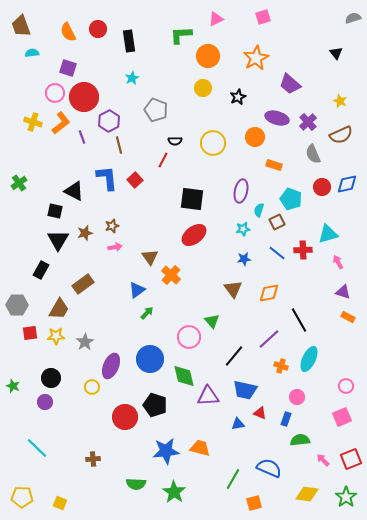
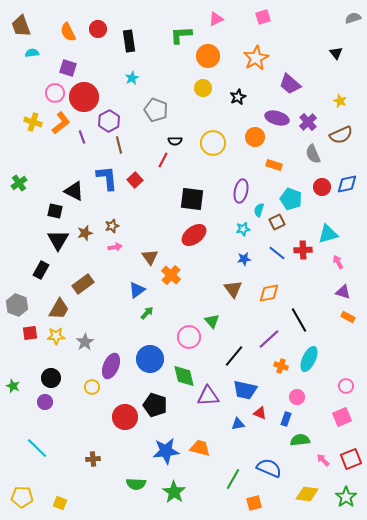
gray hexagon at (17, 305): rotated 20 degrees clockwise
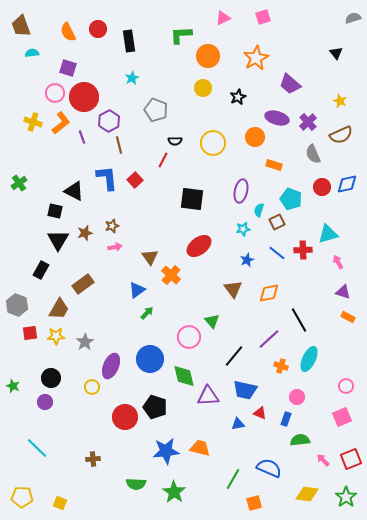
pink triangle at (216, 19): moved 7 px right, 1 px up
red ellipse at (194, 235): moved 5 px right, 11 px down
blue star at (244, 259): moved 3 px right, 1 px down; rotated 16 degrees counterclockwise
black pentagon at (155, 405): moved 2 px down
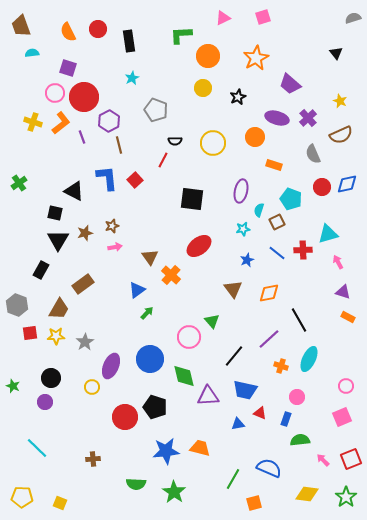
purple cross at (308, 122): moved 4 px up
black square at (55, 211): moved 2 px down
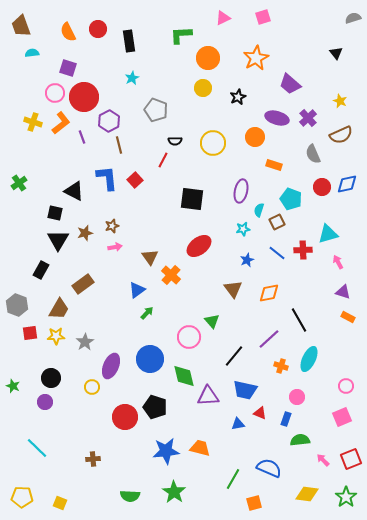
orange circle at (208, 56): moved 2 px down
green semicircle at (136, 484): moved 6 px left, 12 px down
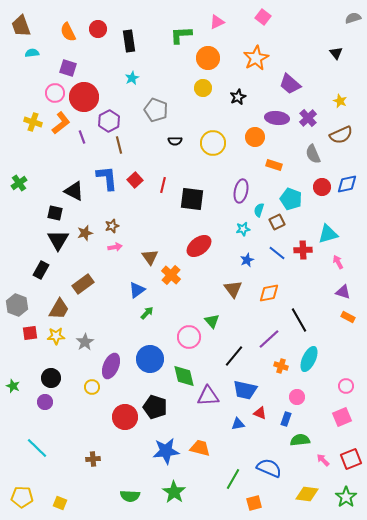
pink square at (263, 17): rotated 35 degrees counterclockwise
pink triangle at (223, 18): moved 6 px left, 4 px down
purple ellipse at (277, 118): rotated 10 degrees counterclockwise
red line at (163, 160): moved 25 px down; rotated 14 degrees counterclockwise
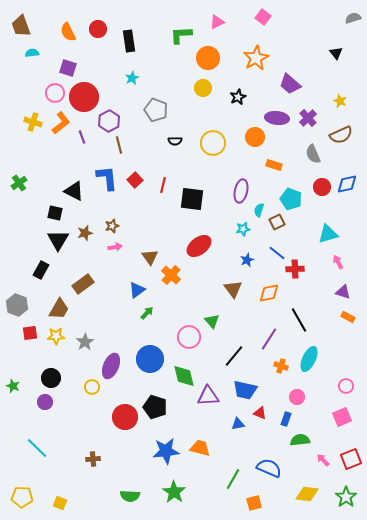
red cross at (303, 250): moved 8 px left, 19 px down
purple line at (269, 339): rotated 15 degrees counterclockwise
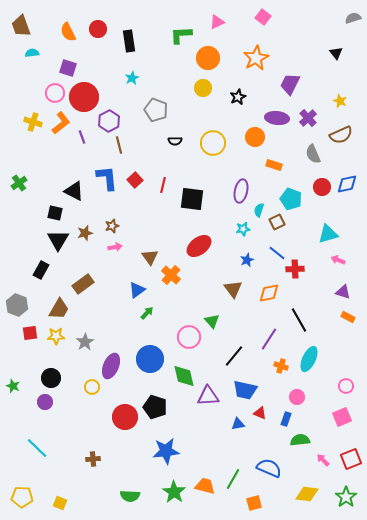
purple trapezoid at (290, 84): rotated 75 degrees clockwise
pink arrow at (338, 262): moved 2 px up; rotated 40 degrees counterclockwise
orange trapezoid at (200, 448): moved 5 px right, 38 px down
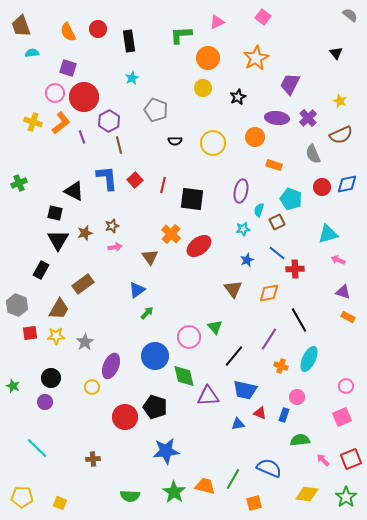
gray semicircle at (353, 18): moved 3 px left, 3 px up; rotated 56 degrees clockwise
green cross at (19, 183): rotated 14 degrees clockwise
orange cross at (171, 275): moved 41 px up
green triangle at (212, 321): moved 3 px right, 6 px down
blue circle at (150, 359): moved 5 px right, 3 px up
blue rectangle at (286, 419): moved 2 px left, 4 px up
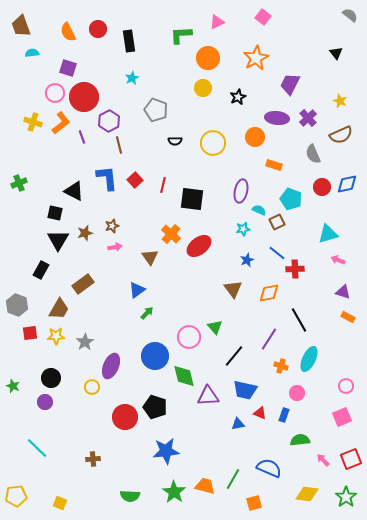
cyan semicircle at (259, 210): rotated 96 degrees clockwise
pink circle at (297, 397): moved 4 px up
yellow pentagon at (22, 497): moved 6 px left, 1 px up; rotated 10 degrees counterclockwise
